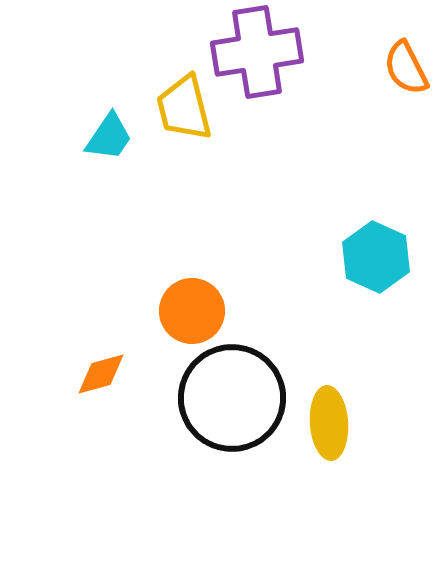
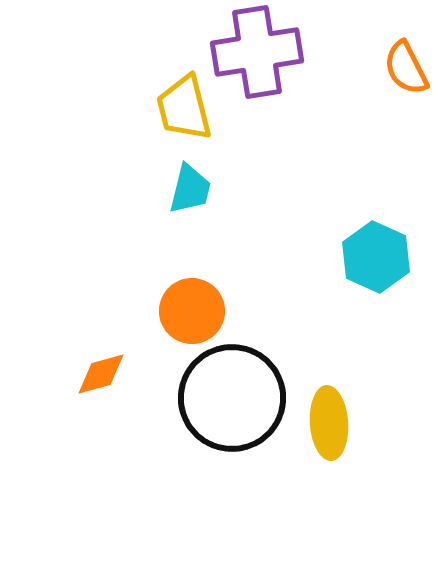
cyan trapezoid: moved 81 px right, 52 px down; rotated 20 degrees counterclockwise
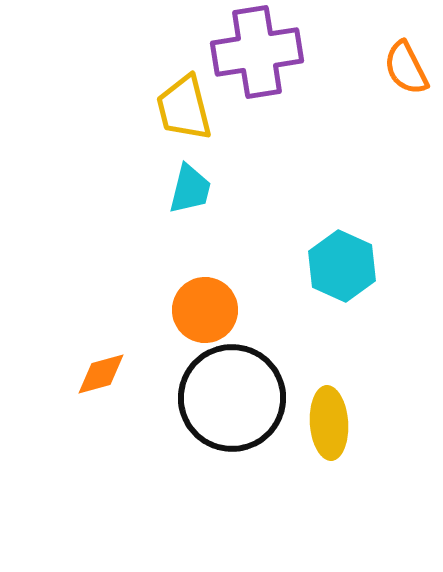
cyan hexagon: moved 34 px left, 9 px down
orange circle: moved 13 px right, 1 px up
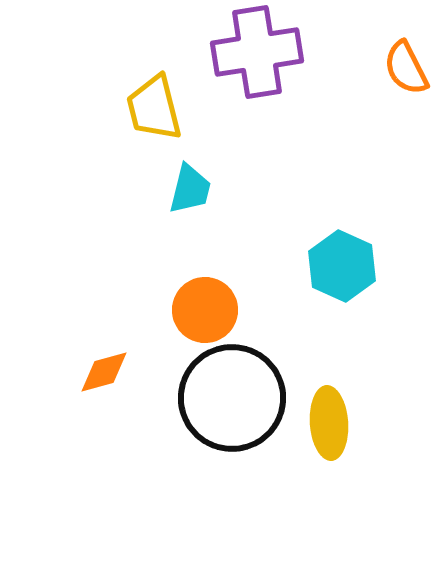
yellow trapezoid: moved 30 px left
orange diamond: moved 3 px right, 2 px up
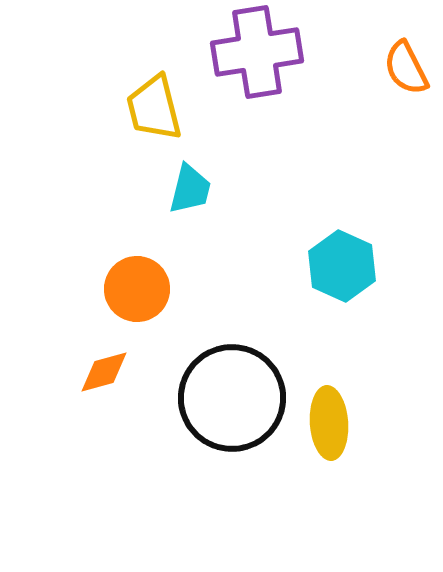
orange circle: moved 68 px left, 21 px up
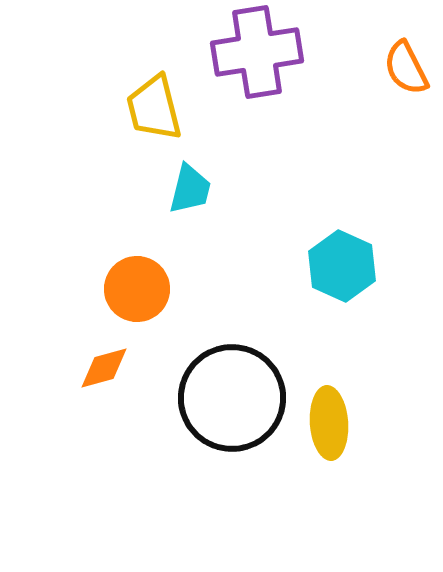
orange diamond: moved 4 px up
